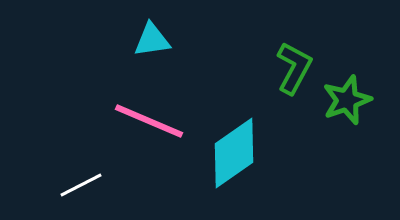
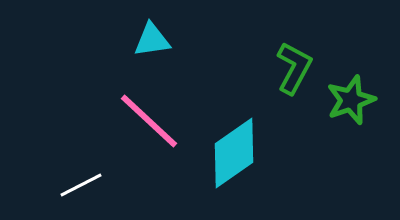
green star: moved 4 px right
pink line: rotated 20 degrees clockwise
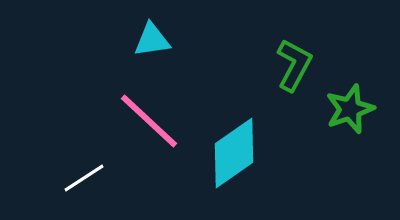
green L-shape: moved 3 px up
green star: moved 1 px left, 9 px down
white line: moved 3 px right, 7 px up; rotated 6 degrees counterclockwise
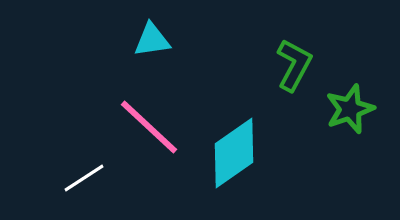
pink line: moved 6 px down
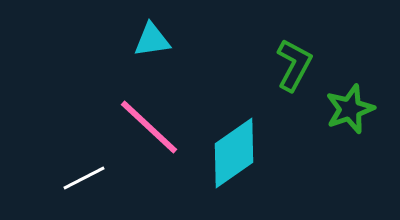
white line: rotated 6 degrees clockwise
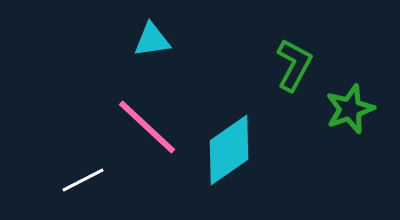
pink line: moved 2 px left
cyan diamond: moved 5 px left, 3 px up
white line: moved 1 px left, 2 px down
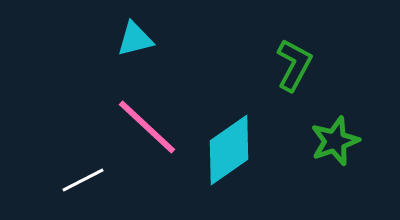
cyan triangle: moved 17 px left, 1 px up; rotated 6 degrees counterclockwise
green star: moved 15 px left, 32 px down
